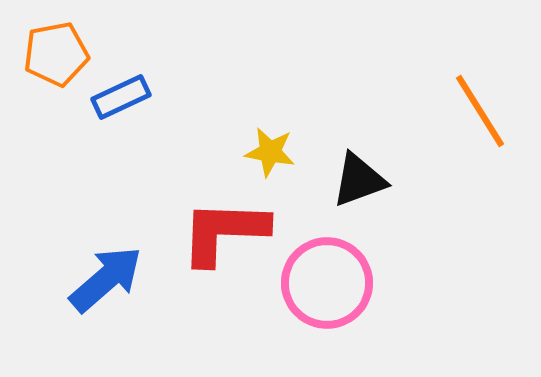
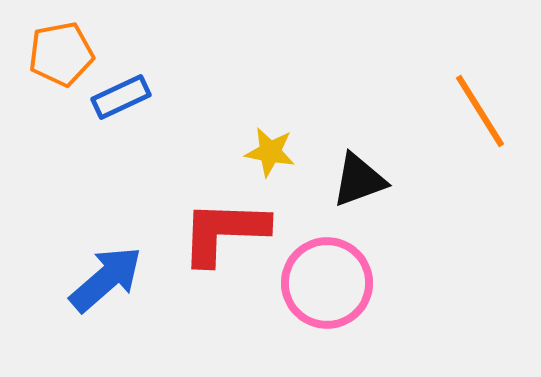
orange pentagon: moved 5 px right
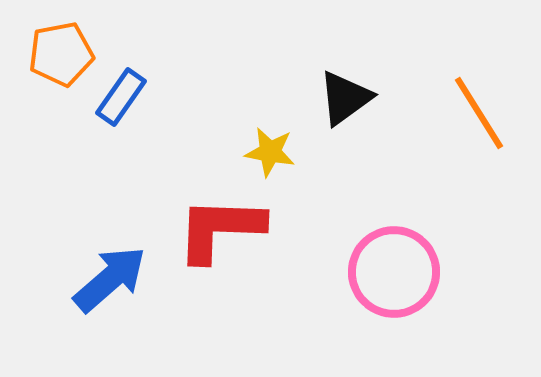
blue rectangle: rotated 30 degrees counterclockwise
orange line: moved 1 px left, 2 px down
black triangle: moved 14 px left, 82 px up; rotated 16 degrees counterclockwise
red L-shape: moved 4 px left, 3 px up
blue arrow: moved 4 px right
pink circle: moved 67 px right, 11 px up
